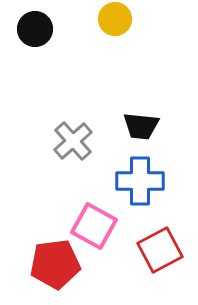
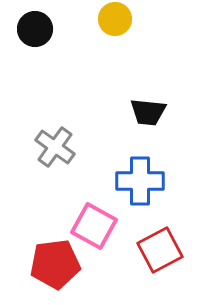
black trapezoid: moved 7 px right, 14 px up
gray cross: moved 18 px left, 6 px down; rotated 12 degrees counterclockwise
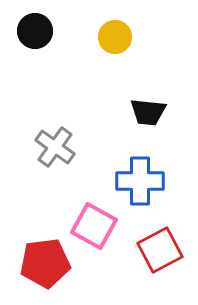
yellow circle: moved 18 px down
black circle: moved 2 px down
red pentagon: moved 10 px left, 1 px up
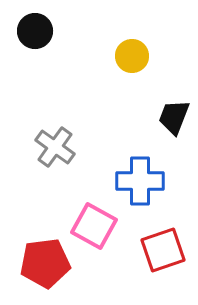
yellow circle: moved 17 px right, 19 px down
black trapezoid: moved 26 px right, 5 px down; rotated 105 degrees clockwise
red square: moved 3 px right; rotated 9 degrees clockwise
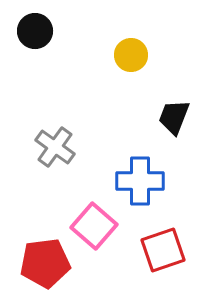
yellow circle: moved 1 px left, 1 px up
pink square: rotated 12 degrees clockwise
